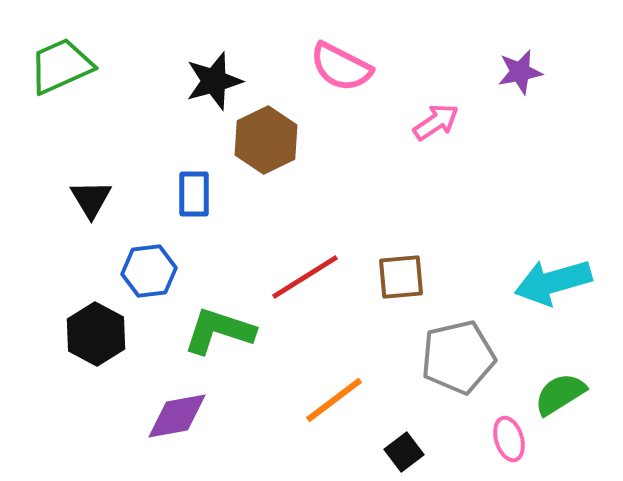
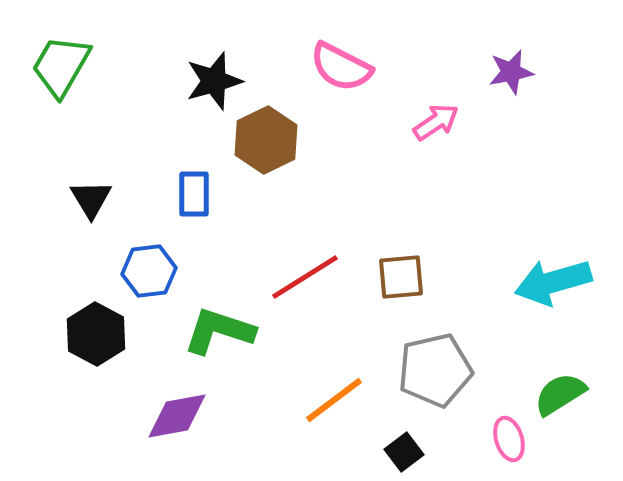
green trapezoid: rotated 36 degrees counterclockwise
purple star: moved 9 px left
gray pentagon: moved 23 px left, 13 px down
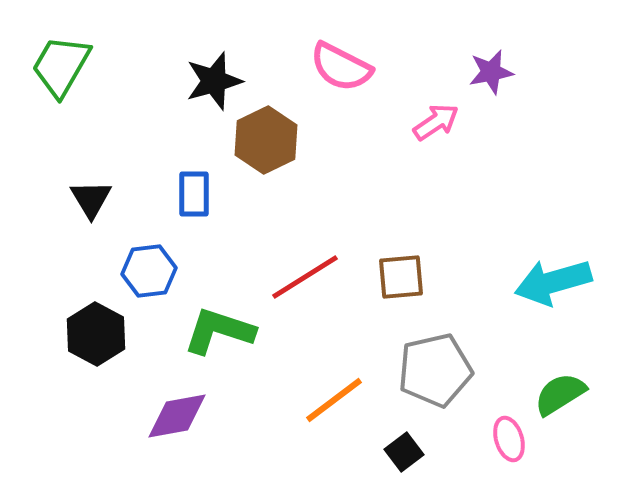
purple star: moved 20 px left
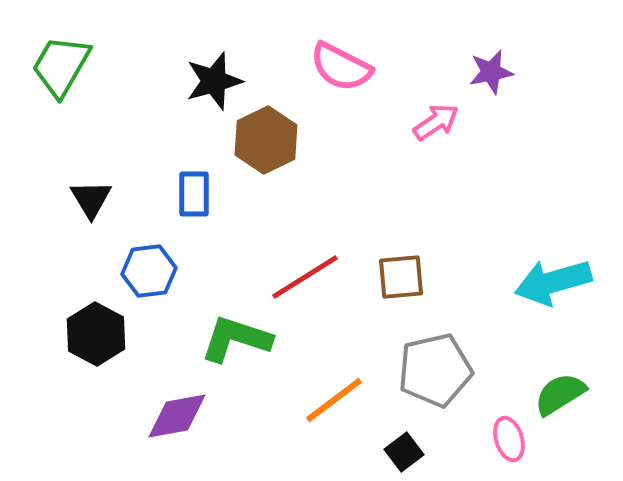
green L-shape: moved 17 px right, 8 px down
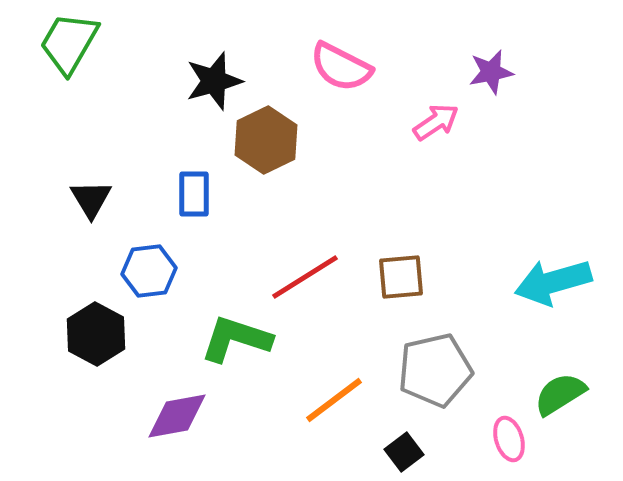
green trapezoid: moved 8 px right, 23 px up
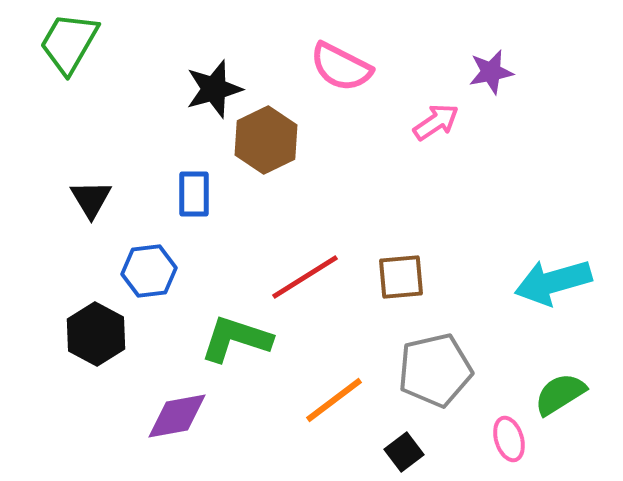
black star: moved 8 px down
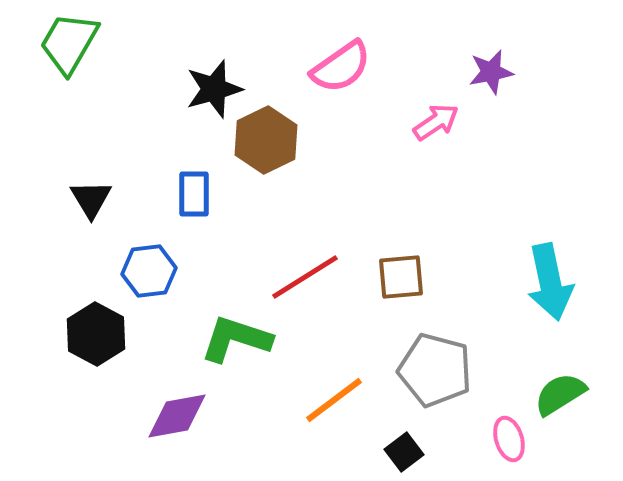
pink semicircle: rotated 62 degrees counterclockwise
cyan arrow: moved 3 px left; rotated 86 degrees counterclockwise
gray pentagon: rotated 28 degrees clockwise
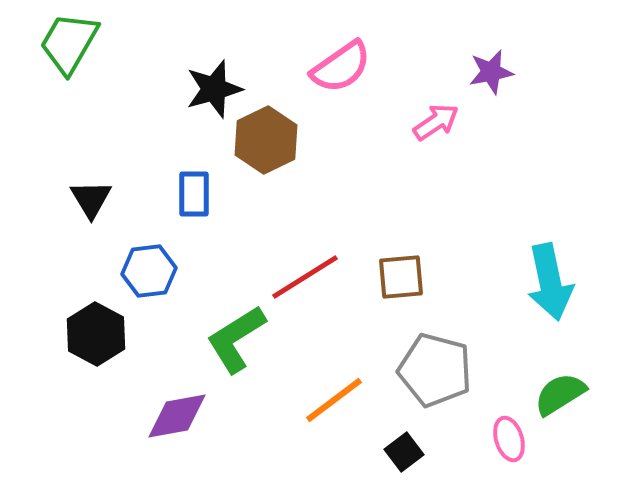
green L-shape: rotated 50 degrees counterclockwise
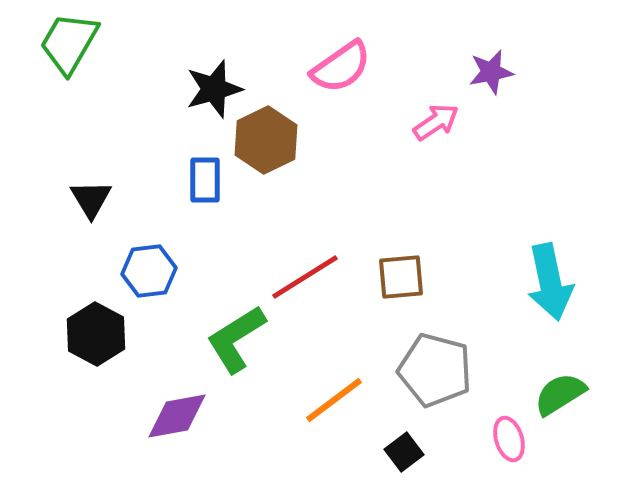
blue rectangle: moved 11 px right, 14 px up
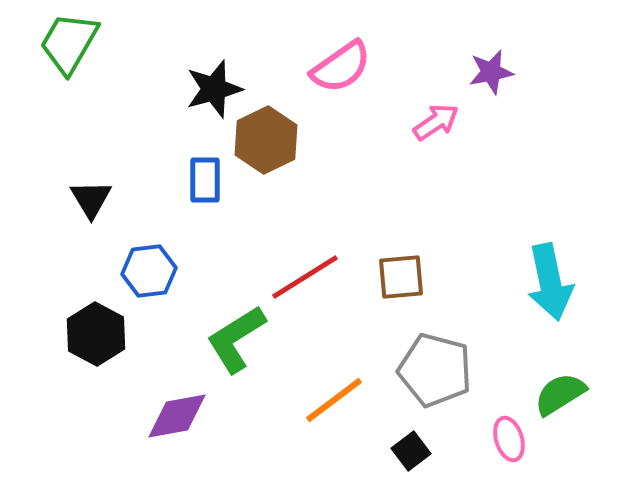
black square: moved 7 px right, 1 px up
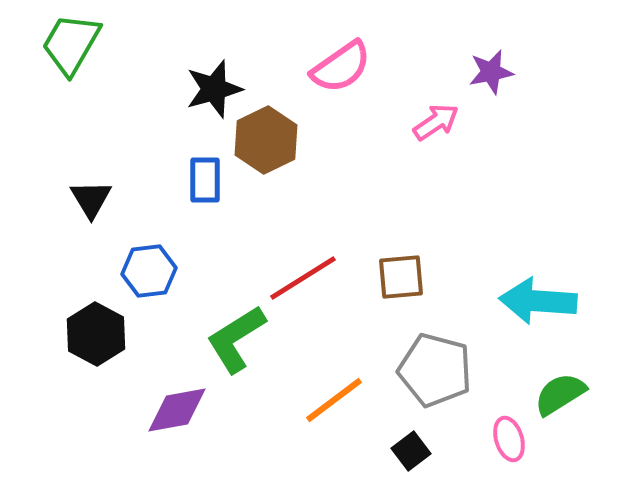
green trapezoid: moved 2 px right, 1 px down
red line: moved 2 px left, 1 px down
cyan arrow: moved 12 px left, 19 px down; rotated 106 degrees clockwise
purple diamond: moved 6 px up
